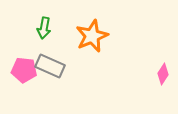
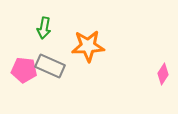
orange star: moved 4 px left, 10 px down; rotated 20 degrees clockwise
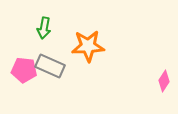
pink diamond: moved 1 px right, 7 px down
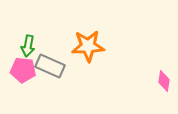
green arrow: moved 16 px left, 18 px down
pink pentagon: moved 1 px left
pink diamond: rotated 25 degrees counterclockwise
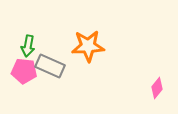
pink pentagon: moved 1 px right, 1 px down
pink diamond: moved 7 px left, 7 px down; rotated 30 degrees clockwise
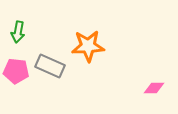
green arrow: moved 10 px left, 14 px up
pink pentagon: moved 8 px left
pink diamond: moved 3 px left; rotated 50 degrees clockwise
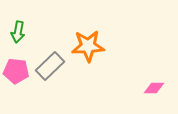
gray rectangle: rotated 68 degrees counterclockwise
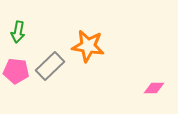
orange star: rotated 12 degrees clockwise
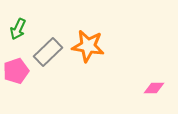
green arrow: moved 3 px up; rotated 15 degrees clockwise
gray rectangle: moved 2 px left, 14 px up
pink pentagon: rotated 25 degrees counterclockwise
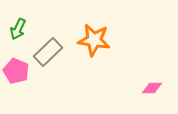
orange star: moved 6 px right, 6 px up
pink pentagon: rotated 30 degrees counterclockwise
pink diamond: moved 2 px left
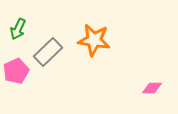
pink pentagon: rotated 25 degrees clockwise
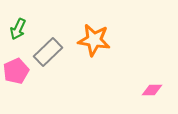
pink diamond: moved 2 px down
